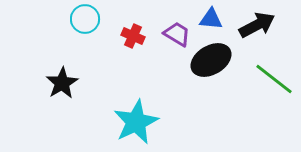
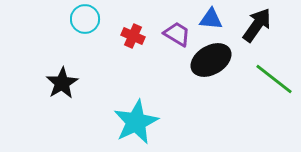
black arrow: rotated 27 degrees counterclockwise
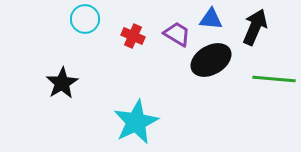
black arrow: moved 2 px left, 2 px down; rotated 12 degrees counterclockwise
green line: rotated 33 degrees counterclockwise
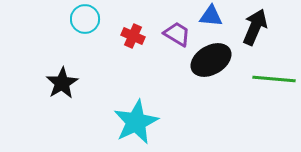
blue triangle: moved 3 px up
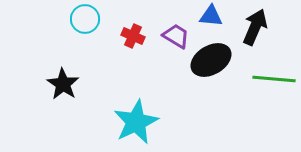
purple trapezoid: moved 1 px left, 2 px down
black star: moved 1 px right, 1 px down; rotated 8 degrees counterclockwise
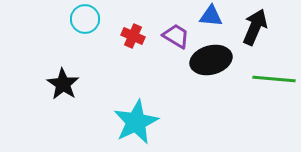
black ellipse: rotated 15 degrees clockwise
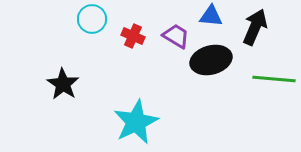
cyan circle: moved 7 px right
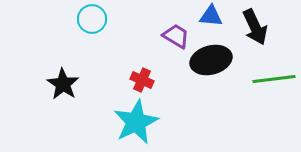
black arrow: rotated 132 degrees clockwise
red cross: moved 9 px right, 44 px down
green line: rotated 12 degrees counterclockwise
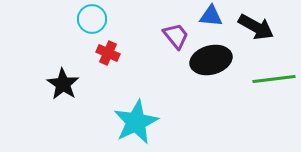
black arrow: moved 1 px right; rotated 36 degrees counterclockwise
purple trapezoid: rotated 20 degrees clockwise
red cross: moved 34 px left, 27 px up
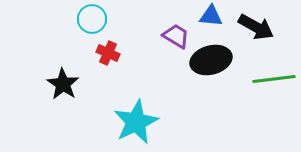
purple trapezoid: rotated 20 degrees counterclockwise
